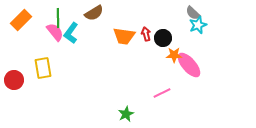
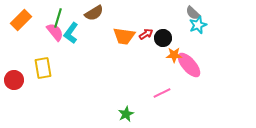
green line: rotated 18 degrees clockwise
red arrow: rotated 72 degrees clockwise
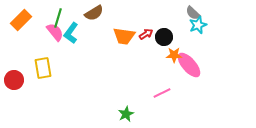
black circle: moved 1 px right, 1 px up
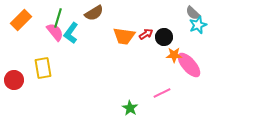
green star: moved 4 px right, 6 px up; rotated 14 degrees counterclockwise
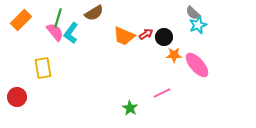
orange trapezoid: rotated 15 degrees clockwise
pink ellipse: moved 8 px right
red circle: moved 3 px right, 17 px down
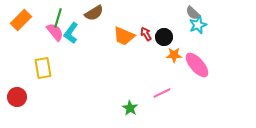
red arrow: rotated 88 degrees counterclockwise
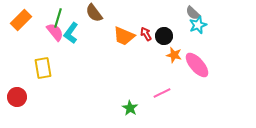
brown semicircle: rotated 84 degrees clockwise
black circle: moved 1 px up
orange star: rotated 14 degrees clockwise
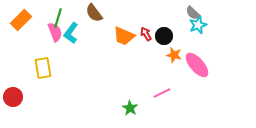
pink semicircle: rotated 18 degrees clockwise
red circle: moved 4 px left
